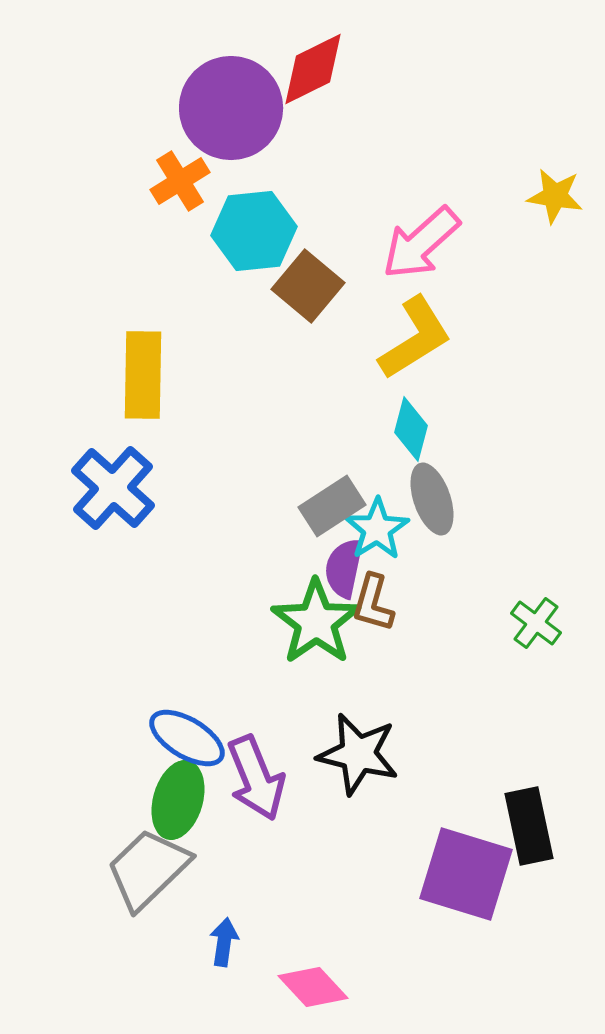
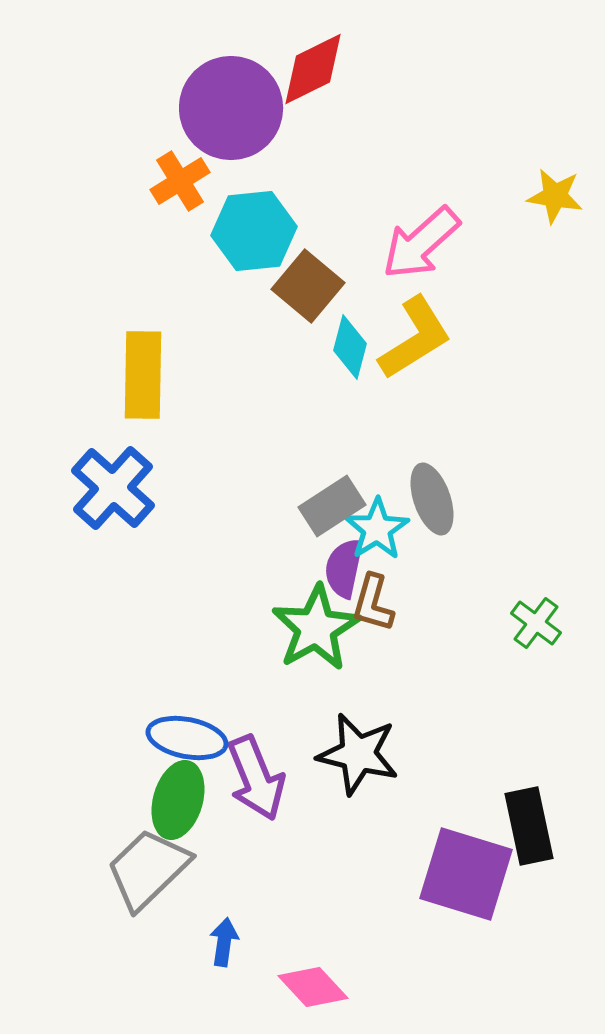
cyan diamond: moved 61 px left, 82 px up
green star: moved 6 px down; rotated 6 degrees clockwise
blue ellipse: rotated 20 degrees counterclockwise
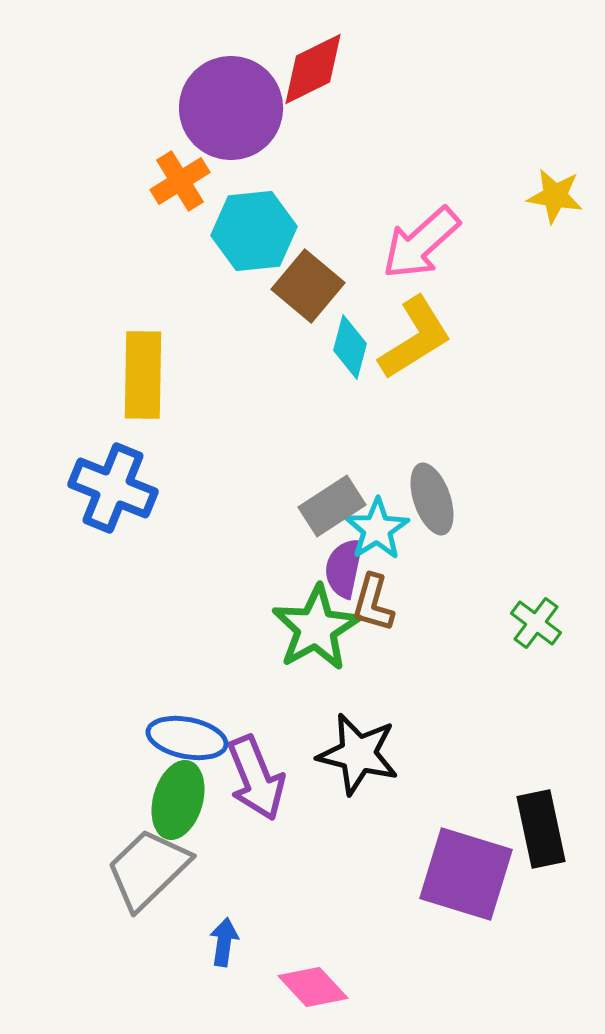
blue cross: rotated 20 degrees counterclockwise
black rectangle: moved 12 px right, 3 px down
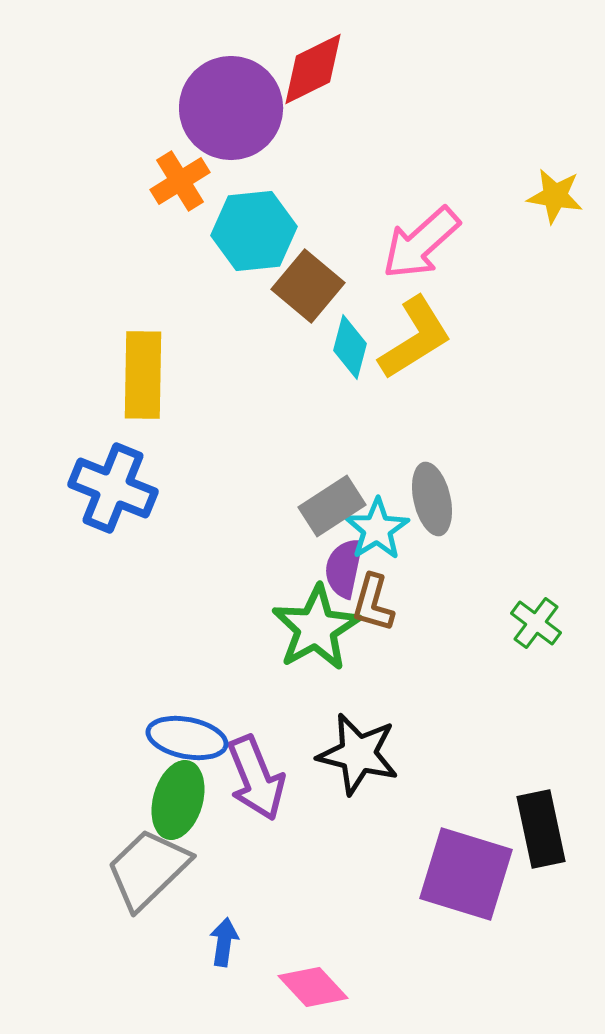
gray ellipse: rotated 6 degrees clockwise
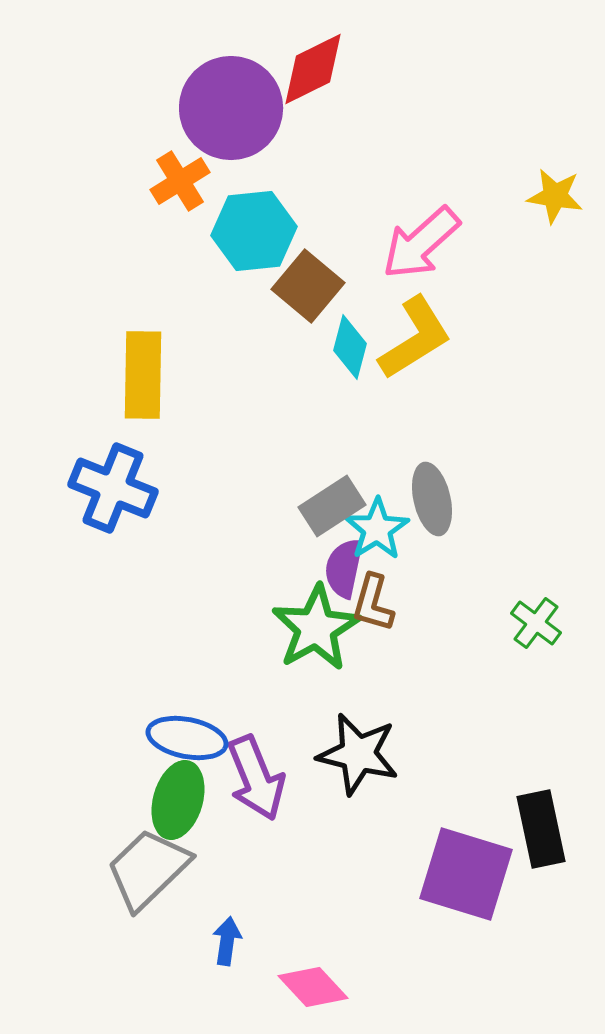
blue arrow: moved 3 px right, 1 px up
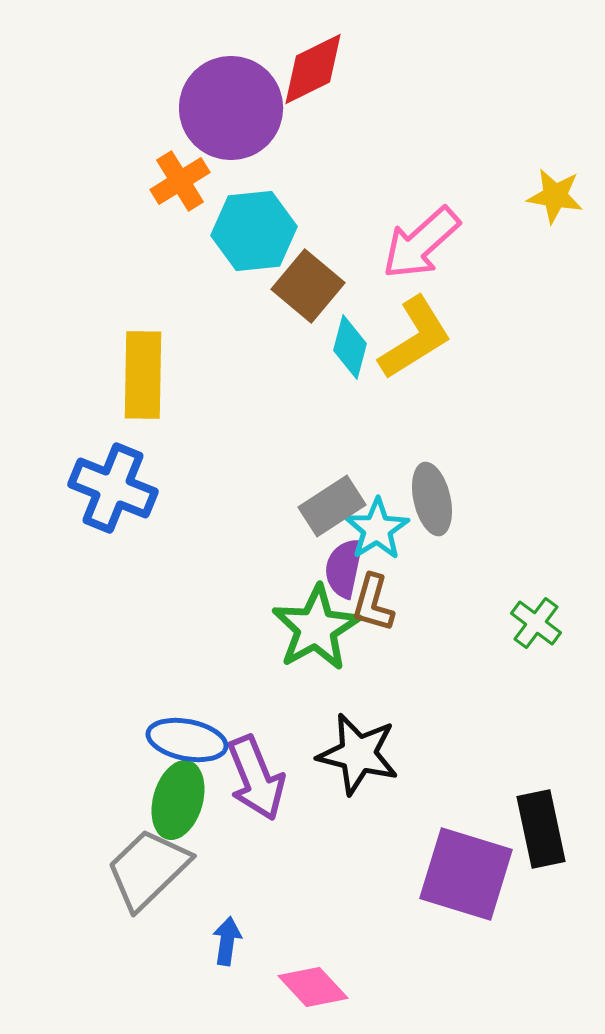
blue ellipse: moved 2 px down
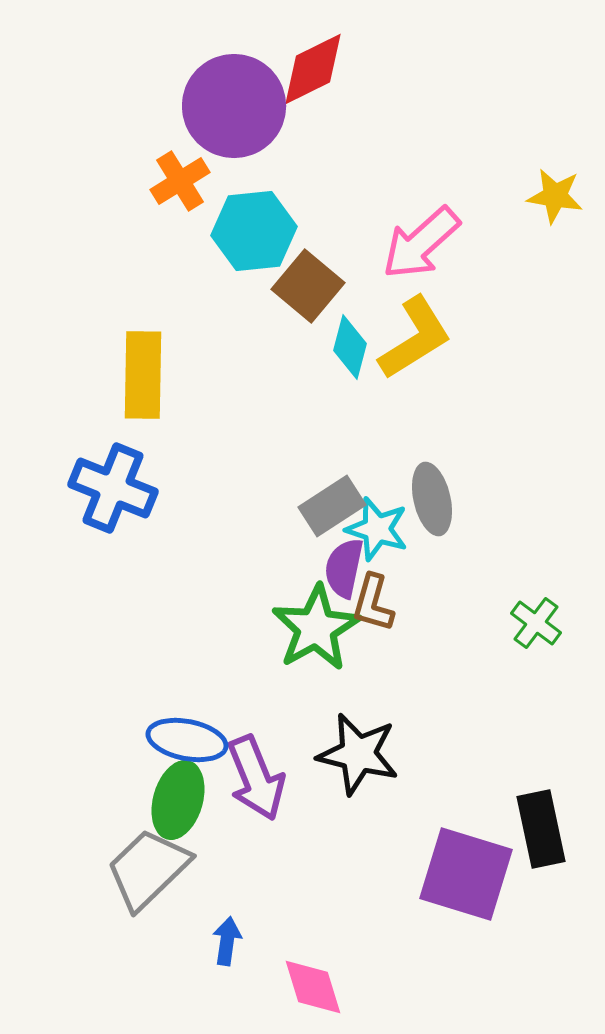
purple circle: moved 3 px right, 2 px up
cyan star: rotated 22 degrees counterclockwise
pink diamond: rotated 26 degrees clockwise
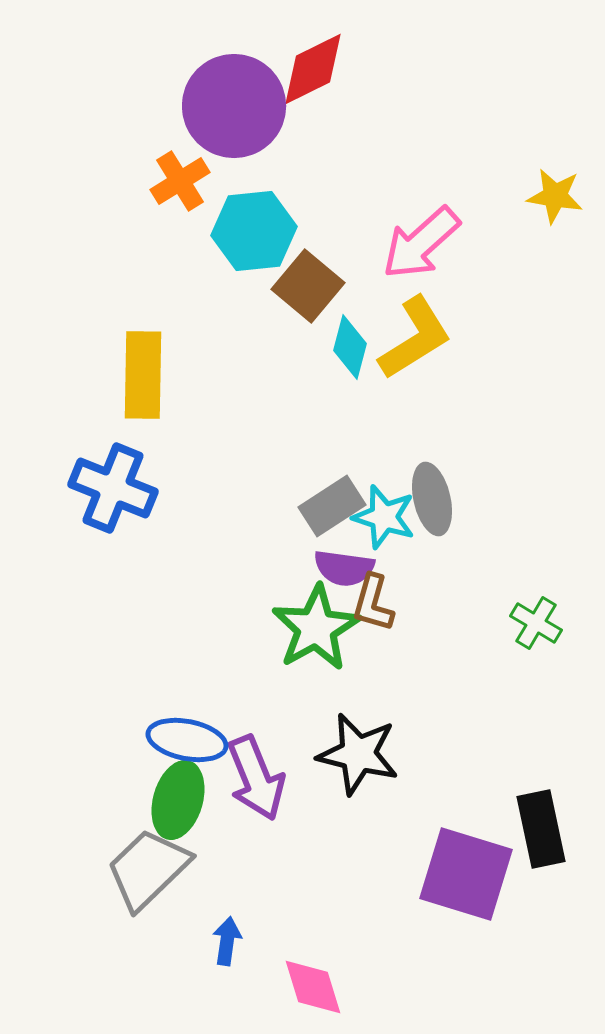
cyan star: moved 7 px right, 12 px up
purple semicircle: rotated 94 degrees counterclockwise
green cross: rotated 6 degrees counterclockwise
